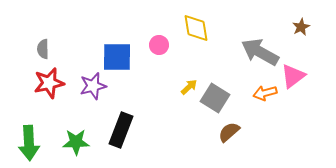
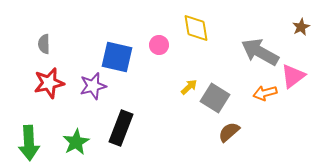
gray semicircle: moved 1 px right, 5 px up
blue square: rotated 12 degrees clockwise
black rectangle: moved 2 px up
green star: rotated 28 degrees counterclockwise
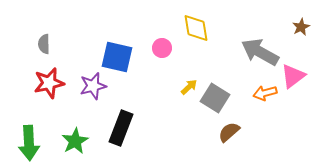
pink circle: moved 3 px right, 3 px down
green star: moved 1 px left, 1 px up
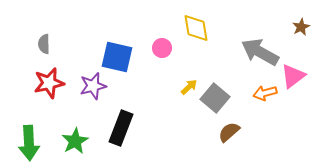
gray square: rotated 8 degrees clockwise
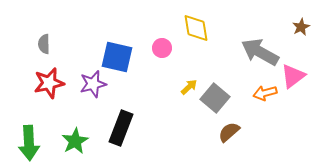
purple star: moved 2 px up
